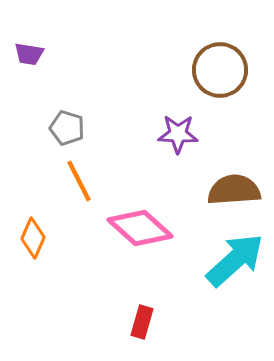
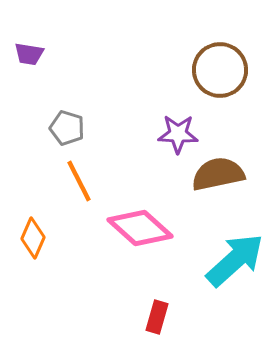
brown semicircle: moved 16 px left, 16 px up; rotated 8 degrees counterclockwise
red rectangle: moved 15 px right, 5 px up
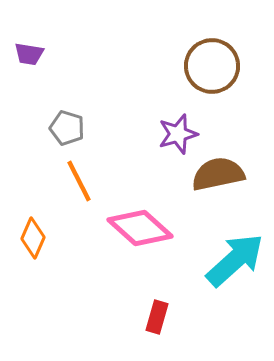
brown circle: moved 8 px left, 4 px up
purple star: rotated 18 degrees counterclockwise
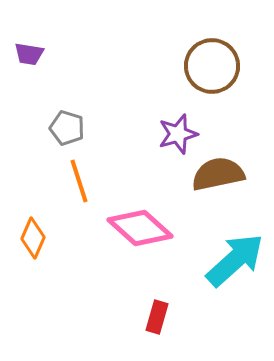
orange line: rotated 9 degrees clockwise
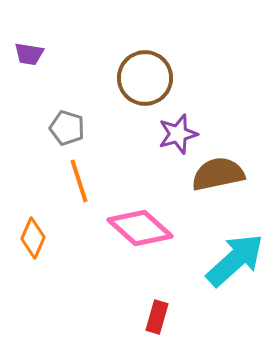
brown circle: moved 67 px left, 12 px down
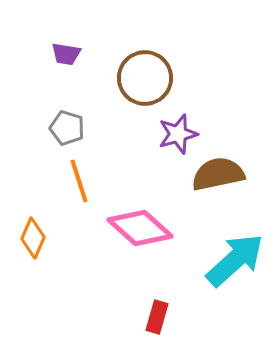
purple trapezoid: moved 37 px right
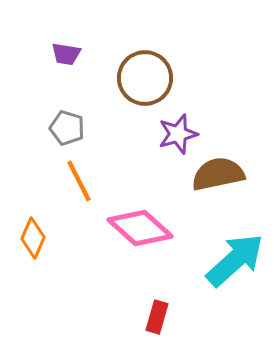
orange line: rotated 9 degrees counterclockwise
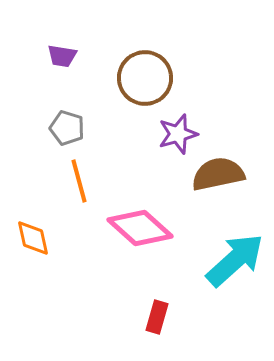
purple trapezoid: moved 4 px left, 2 px down
orange line: rotated 12 degrees clockwise
orange diamond: rotated 36 degrees counterclockwise
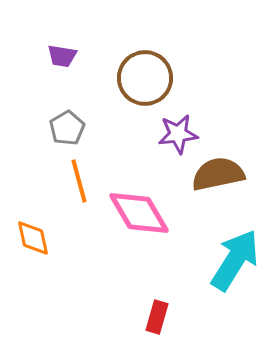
gray pentagon: rotated 24 degrees clockwise
purple star: rotated 9 degrees clockwise
pink diamond: moved 1 px left, 15 px up; rotated 18 degrees clockwise
cyan arrow: rotated 16 degrees counterclockwise
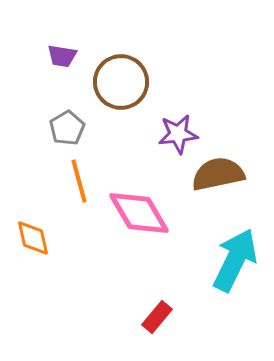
brown circle: moved 24 px left, 4 px down
cyan arrow: rotated 6 degrees counterclockwise
red rectangle: rotated 24 degrees clockwise
